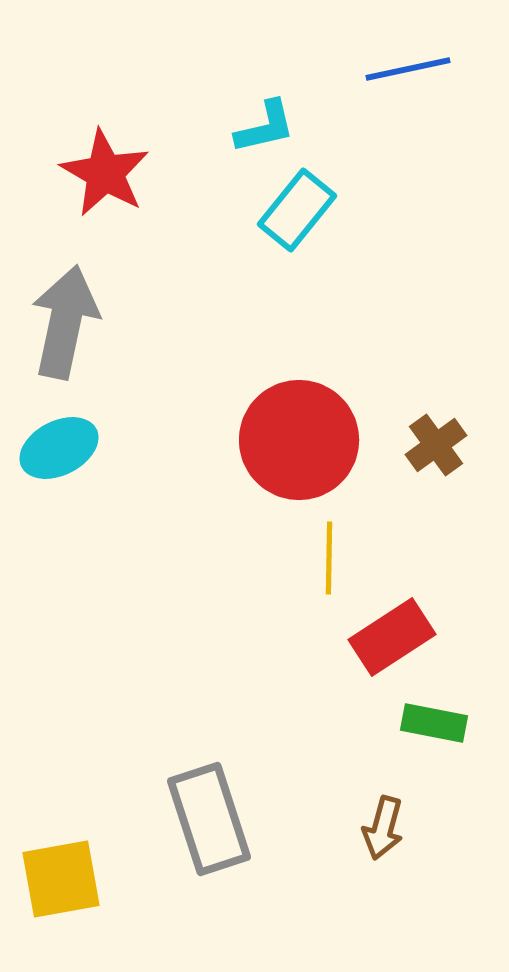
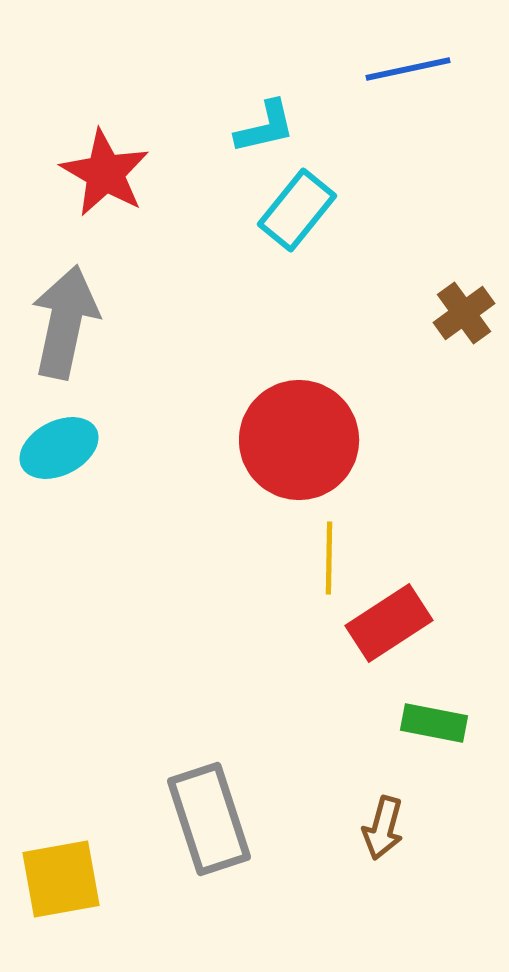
brown cross: moved 28 px right, 132 px up
red rectangle: moved 3 px left, 14 px up
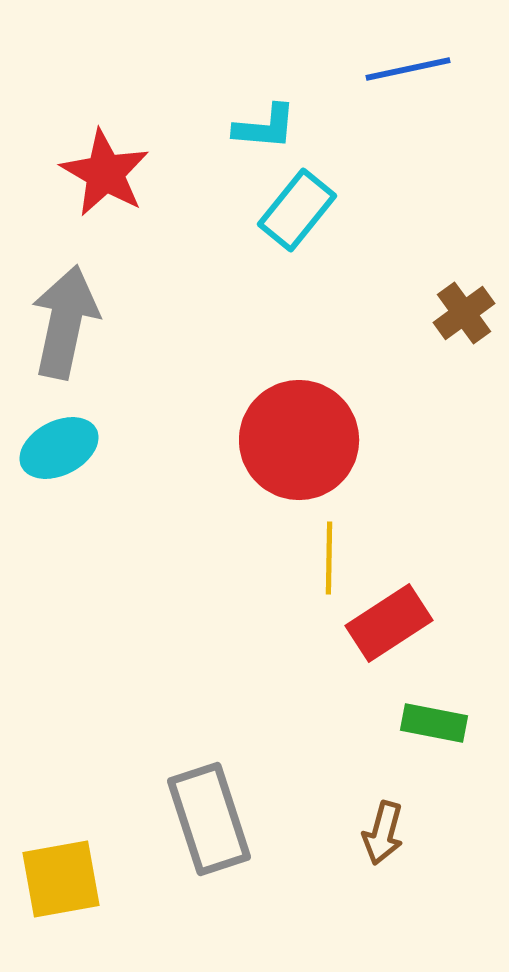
cyan L-shape: rotated 18 degrees clockwise
brown arrow: moved 5 px down
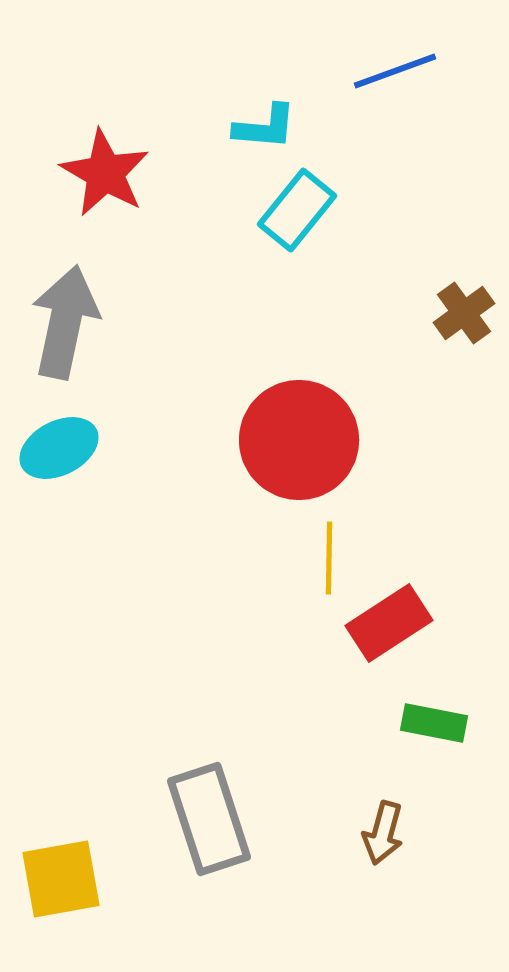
blue line: moved 13 px left, 2 px down; rotated 8 degrees counterclockwise
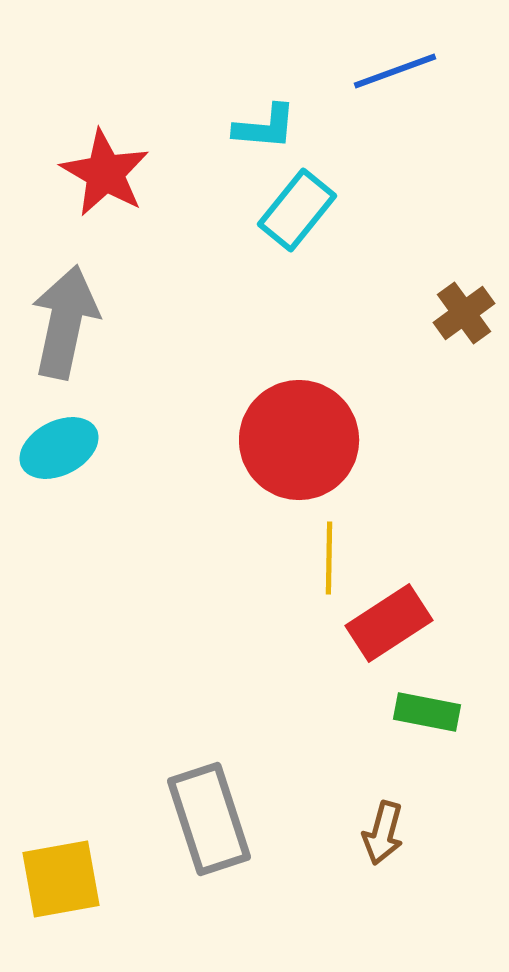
green rectangle: moved 7 px left, 11 px up
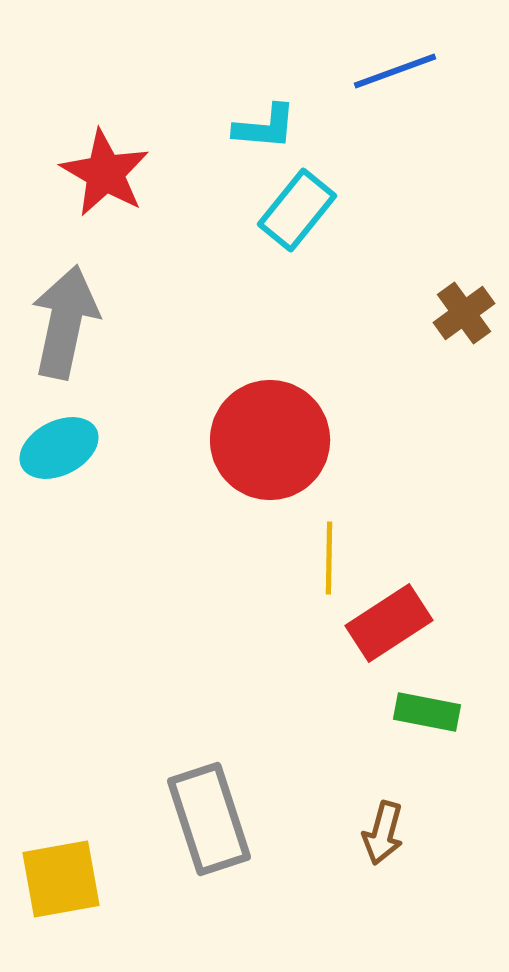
red circle: moved 29 px left
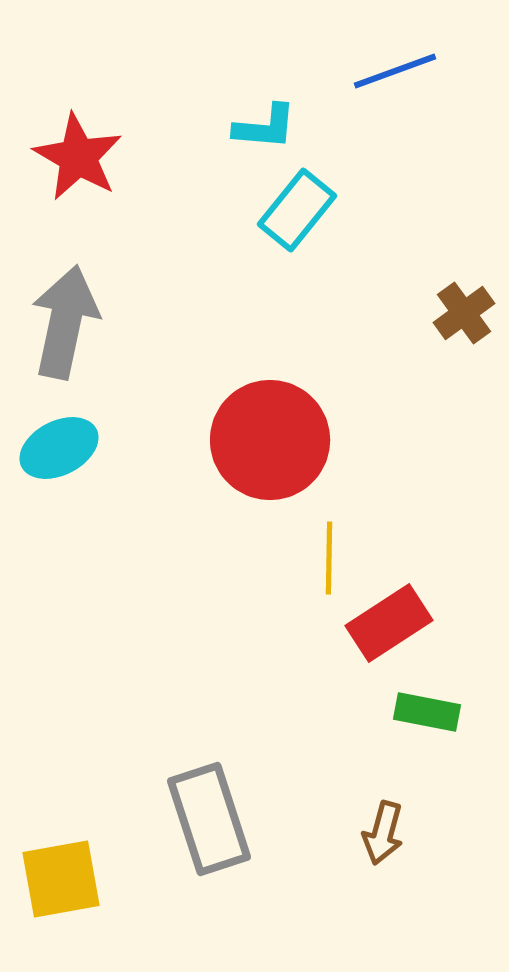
red star: moved 27 px left, 16 px up
